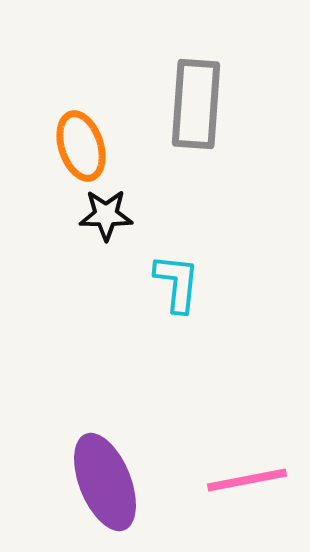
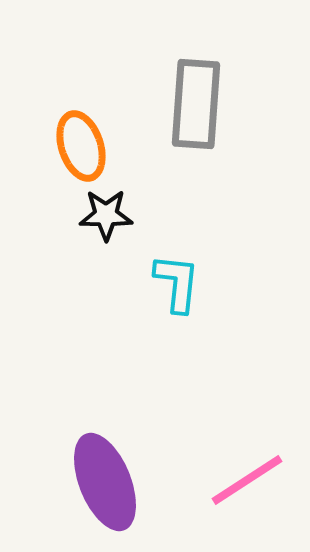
pink line: rotated 22 degrees counterclockwise
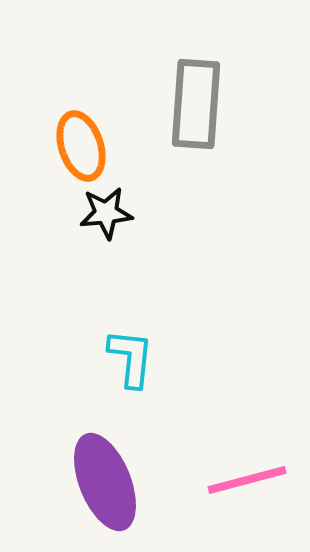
black star: moved 2 px up; rotated 6 degrees counterclockwise
cyan L-shape: moved 46 px left, 75 px down
pink line: rotated 18 degrees clockwise
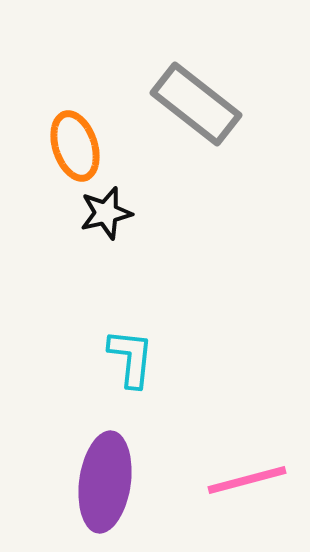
gray rectangle: rotated 56 degrees counterclockwise
orange ellipse: moved 6 px left
black star: rotated 8 degrees counterclockwise
purple ellipse: rotated 30 degrees clockwise
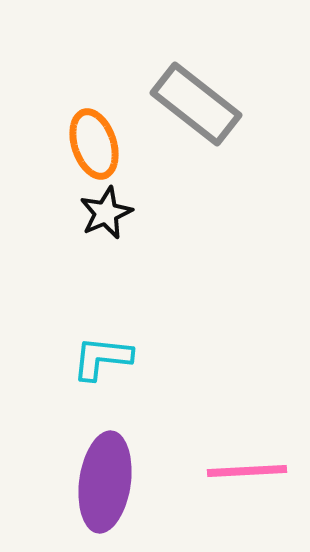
orange ellipse: moved 19 px right, 2 px up
black star: rotated 10 degrees counterclockwise
cyan L-shape: moved 29 px left; rotated 90 degrees counterclockwise
pink line: moved 9 px up; rotated 12 degrees clockwise
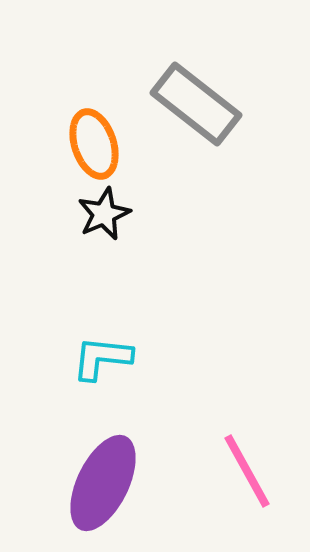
black star: moved 2 px left, 1 px down
pink line: rotated 64 degrees clockwise
purple ellipse: moved 2 px left, 1 px down; rotated 18 degrees clockwise
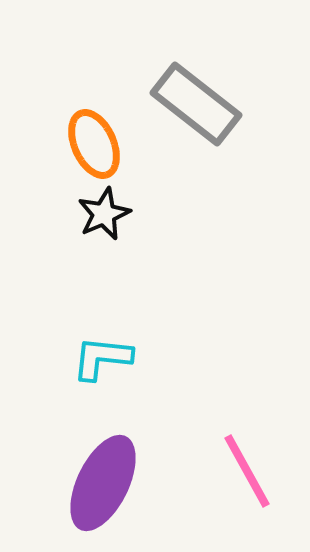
orange ellipse: rotated 6 degrees counterclockwise
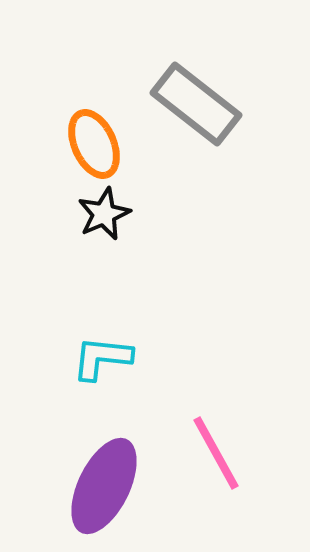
pink line: moved 31 px left, 18 px up
purple ellipse: moved 1 px right, 3 px down
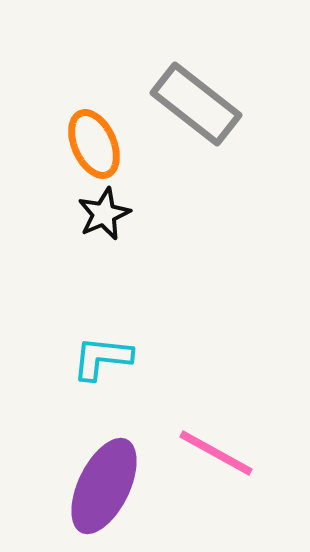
pink line: rotated 32 degrees counterclockwise
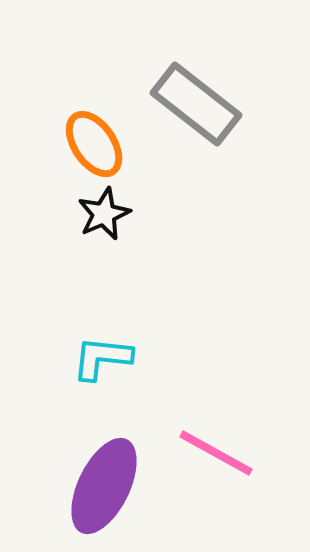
orange ellipse: rotated 10 degrees counterclockwise
